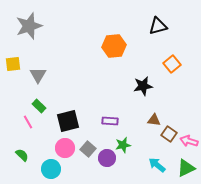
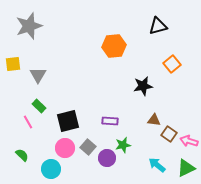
gray square: moved 2 px up
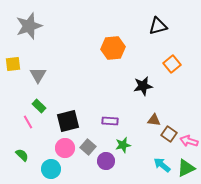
orange hexagon: moved 1 px left, 2 px down
purple circle: moved 1 px left, 3 px down
cyan arrow: moved 5 px right
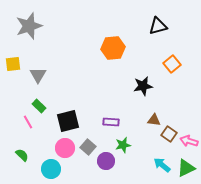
purple rectangle: moved 1 px right, 1 px down
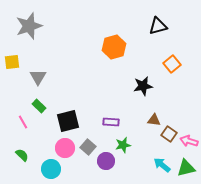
orange hexagon: moved 1 px right, 1 px up; rotated 10 degrees counterclockwise
yellow square: moved 1 px left, 2 px up
gray triangle: moved 2 px down
pink line: moved 5 px left
green triangle: rotated 12 degrees clockwise
